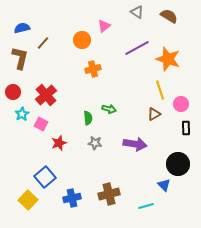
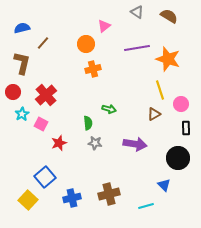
orange circle: moved 4 px right, 4 px down
purple line: rotated 20 degrees clockwise
brown L-shape: moved 2 px right, 5 px down
green semicircle: moved 5 px down
black circle: moved 6 px up
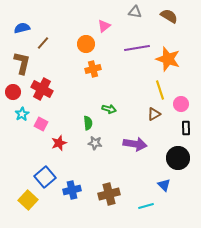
gray triangle: moved 2 px left; rotated 24 degrees counterclockwise
red cross: moved 4 px left, 6 px up; rotated 20 degrees counterclockwise
blue cross: moved 8 px up
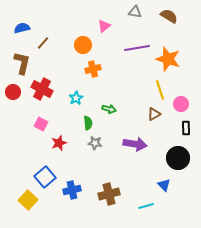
orange circle: moved 3 px left, 1 px down
cyan star: moved 54 px right, 16 px up
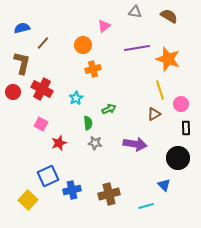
green arrow: rotated 40 degrees counterclockwise
blue square: moved 3 px right, 1 px up; rotated 15 degrees clockwise
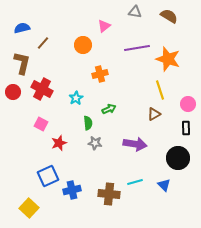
orange cross: moved 7 px right, 5 px down
pink circle: moved 7 px right
brown cross: rotated 20 degrees clockwise
yellow square: moved 1 px right, 8 px down
cyan line: moved 11 px left, 24 px up
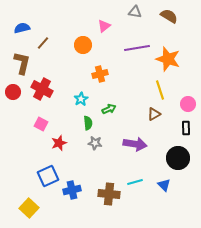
cyan star: moved 5 px right, 1 px down
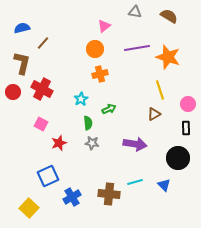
orange circle: moved 12 px right, 4 px down
orange star: moved 2 px up
gray star: moved 3 px left
blue cross: moved 7 px down; rotated 18 degrees counterclockwise
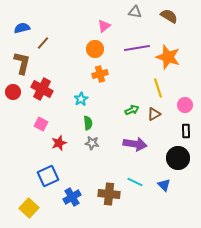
yellow line: moved 2 px left, 2 px up
pink circle: moved 3 px left, 1 px down
green arrow: moved 23 px right, 1 px down
black rectangle: moved 3 px down
cyan line: rotated 42 degrees clockwise
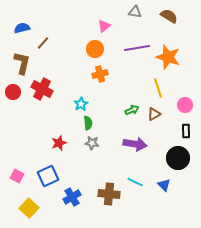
cyan star: moved 5 px down
pink square: moved 24 px left, 52 px down
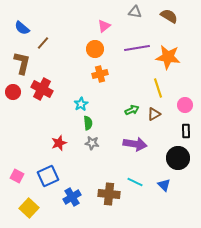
blue semicircle: rotated 126 degrees counterclockwise
orange star: rotated 10 degrees counterclockwise
